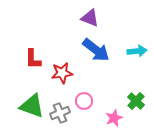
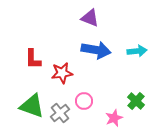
blue arrow: rotated 28 degrees counterclockwise
gray cross: rotated 18 degrees counterclockwise
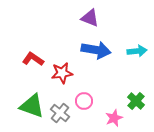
red L-shape: rotated 125 degrees clockwise
gray cross: rotated 12 degrees counterclockwise
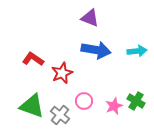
red star: rotated 15 degrees counterclockwise
green cross: rotated 12 degrees counterclockwise
gray cross: moved 2 px down
pink star: moved 12 px up
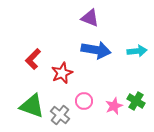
red L-shape: rotated 80 degrees counterclockwise
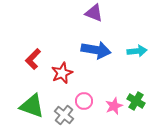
purple triangle: moved 4 px right, 5 px up
gray cross: moved 4 px right
